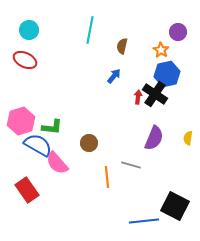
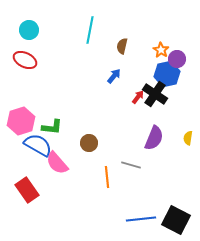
purple circle: moved 1 px left, 27 px down
red arrow: rotated 32 degrees clockwise
black square: moved 1 px right, 14 px down
blue line: moved 3 px left, 2 px up
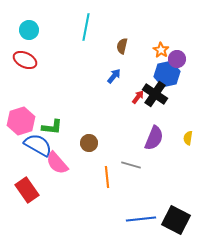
cyan line: moved 4 px left, 3 px up
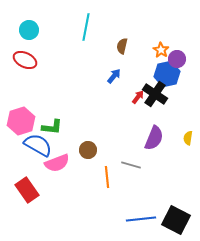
brown circle: moved 1 px left, 7 px down
pink semicircle: rotated 70 degrees counterclockwise
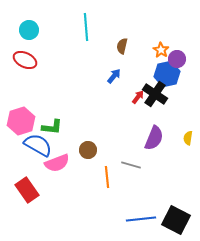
cyan line: rotated 16 degrees counterclockwise
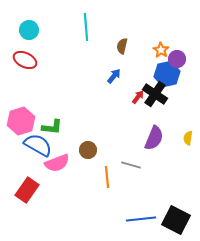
red rectangle: rotated 70 degrees clockwise
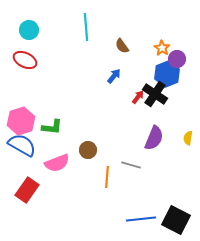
brown semicircle: rotated 49 degrees counterclockwise
orange star: moved 1 px right, 2 px up
blue hexagon: rotated 10 degrees counterclockwise
blue semicircle: moved 16 px left
orange line: rotated 10 degrees clockwise
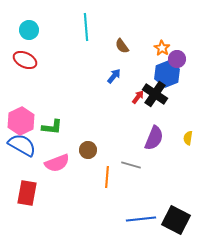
pink hexagon: rotated 8 degrees counterclockwise
red rectangle: moved 3 px down; rotated 25 degrees counterclockwise
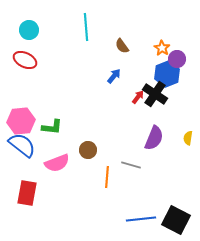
pink hexagon: rotated 20 degrees clockwise
blue semicircle: rotated 8 degrees clockwise
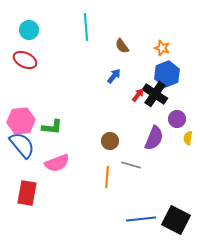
orange star: rotated 14 degrees counterclockwise
purple circle: moved 60 px down
red arrow: moved 2 px up
blue semicircle: rotated 12 degrees clockwise
brown circle: moved 22 px right, 9 px up
